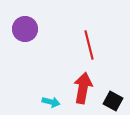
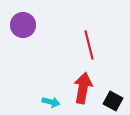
purple circle: moved 2 px left, 4 px up
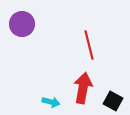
purple circle: moved 1 px left, 1 px up
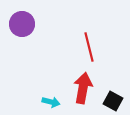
red line: moved 2 px down
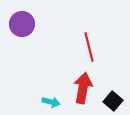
black square: rotated 12 degrees clockwise
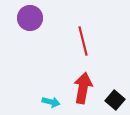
purple circle: moved 8 px right, 6 px up
red line: moved 6 px left, 6 px up
black square: moved 2 px right, 1 px up
